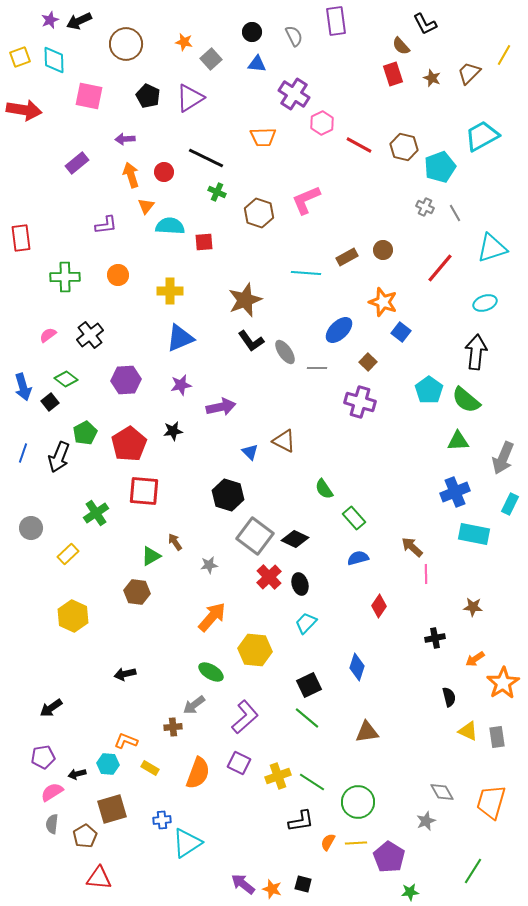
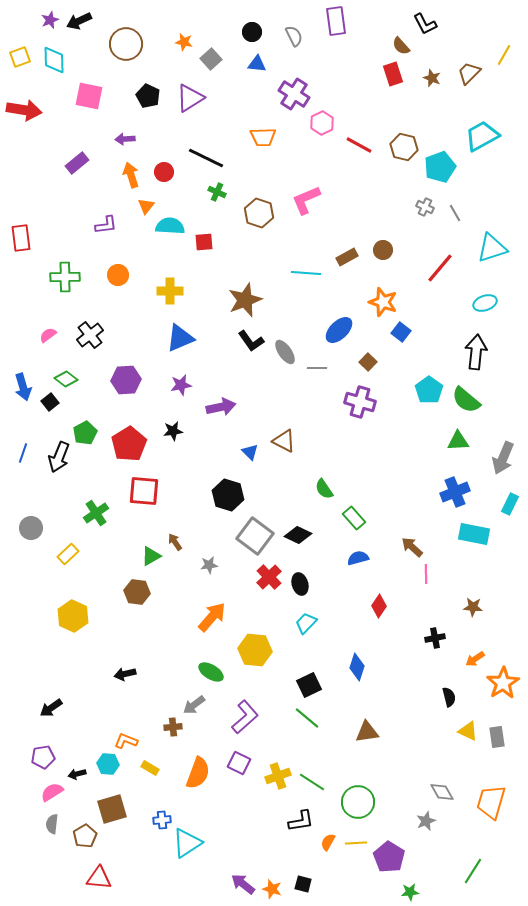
black diamond at (295, 539): moved 3 px right, 4 px up
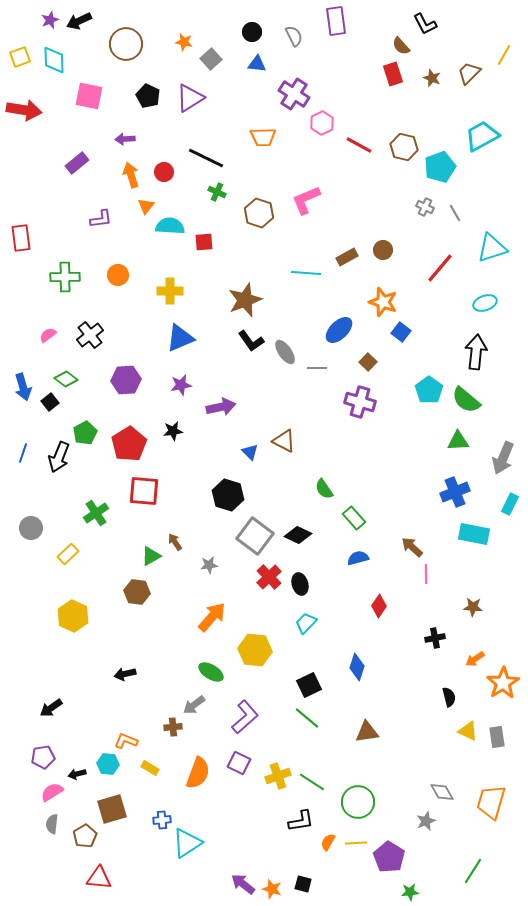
purple L-shape at (106, 225): moved 5 px left, 6 px up
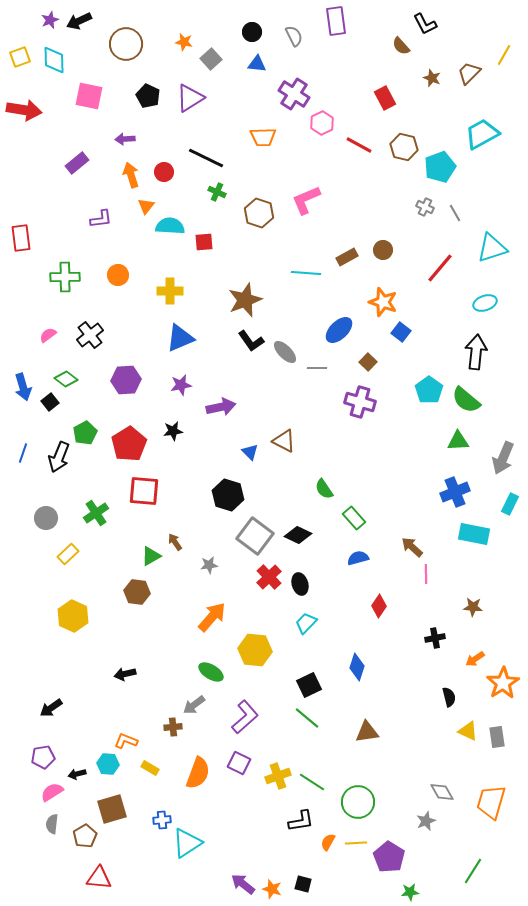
red rectangle at (393, 74): moved 8 px left, 24 px down; rotated 10 degrees counterclockwise
cyan trapezoid at (482, 136): moved 2 px up
gray ellipse at (285, 352): rotated 10 degrees counterclockwise
gray circle at (31, 528): moved 15 px right, 10 px up
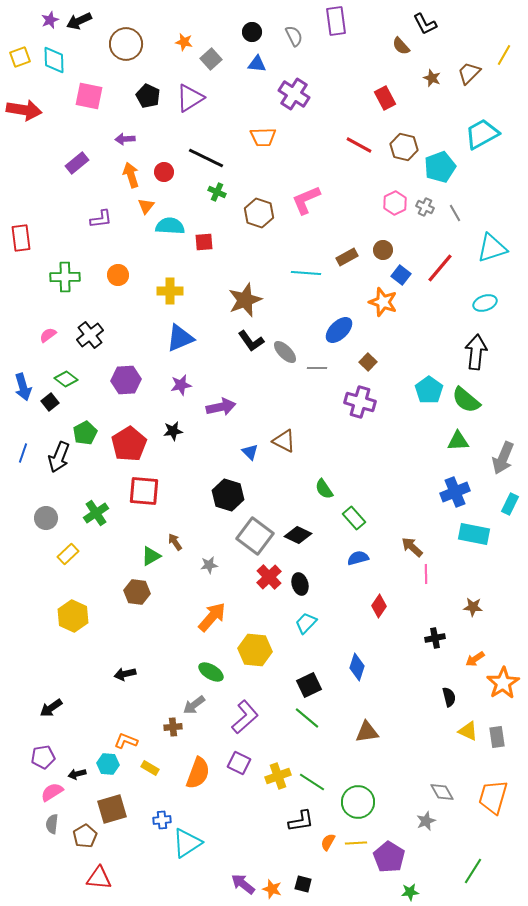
pink hexagon at (322, 123): moved 73 px right, 80 px down
blue square at (401, 332): moved 57 px up
orange trapezoid at (491, 802): moved 2 px right, 5 px up
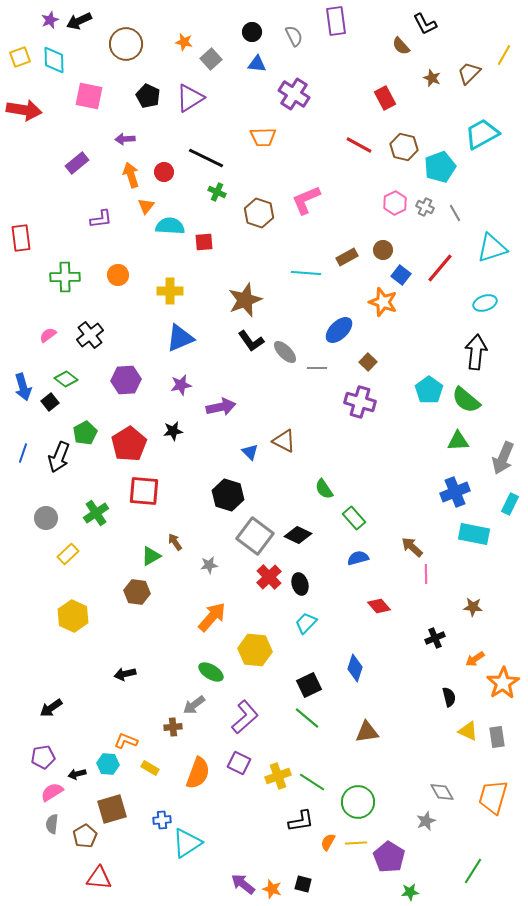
red diamond at (379, 606): rotated 75 degrees counterclockwise
black cross at (435, 638): rotated 12 degrees counterclockwise
blue diamond at (357, 667): moved 2 px left, 1 px down
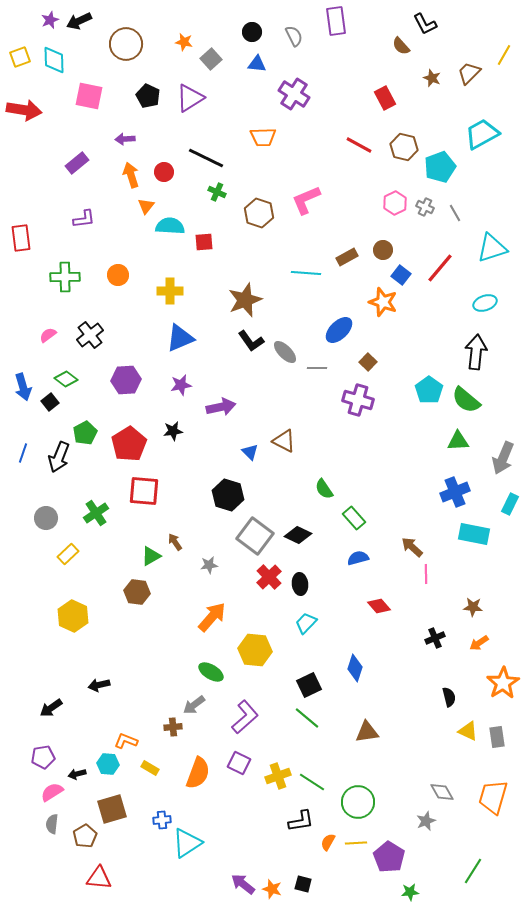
purple L-shape at (101, 219): moved 17 px left
purple cross at (360, 402): moved 2 px left, 2 px up
black ellipse at (300, 584): rotated 10 degrees clockwise
orange arrow at (475, 659): moved 4 px right, 16 px up
black arrow at (125, 674): moved 26 px left, 11 px down
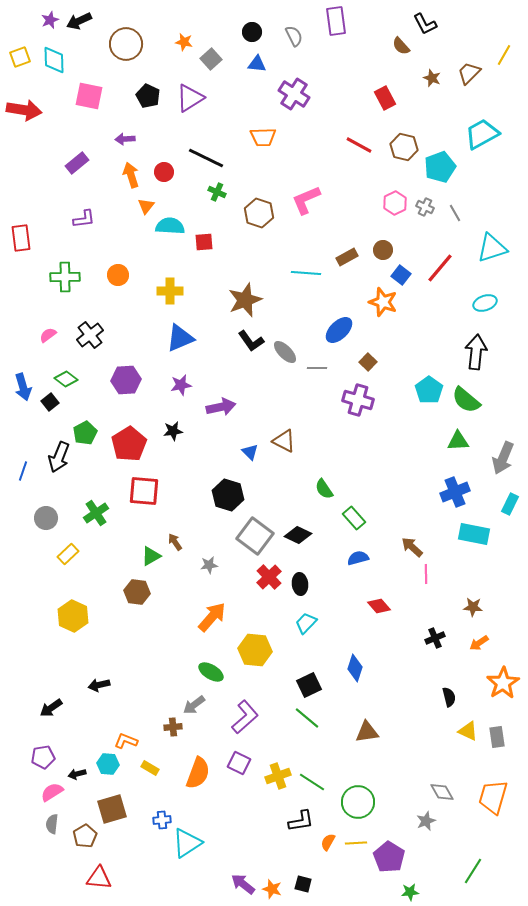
blue line at (23, 453): moved 18 px down
